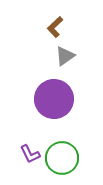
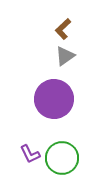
brown L-shape: moved 8 px right, 2 px down
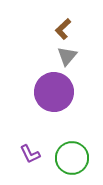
gray triangle: moved 2 px right; rotated 15 degrees counterclockwise
purple circle: moved 7 px up
green circle: moved 10 px right
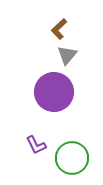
brown L-shape: moved 4 px left
gray triangle: moved 1 px up
purple L-shape: moved 6 px right, 9 px up
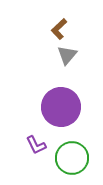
purple circle: moved 7 px right, 15 px down
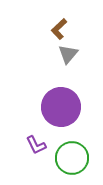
gray triangle: moved 1 px right, 1 px up
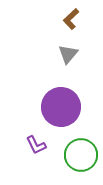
brown L-shape: moved 12 px right, 10 px up
green circle: moved 9 px right, 3 px up
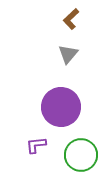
purple L-shape: rotated 110 degrees clockwise
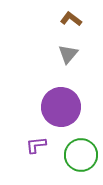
brown L-shape: rotated 80 degrees clockwise
